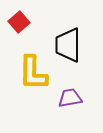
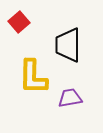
yellow L-shape: moved 4 px down
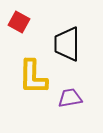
red square: rotated 20 degrees counterclockwise
black trapezoid: moved 1 px left, 1 px up
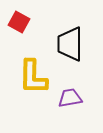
black trapezoid: moved 3 px right
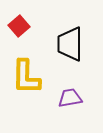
red square: moved 4 px down; rotated 20 degrees clockwise
yellow L-shape: moved 7 px left
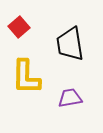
red square: moved 1 px down
black trapezoid: rotated 9 degrees counterclockwise
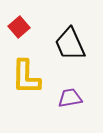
black trapezoid: rotated 15 degrees counterclockwise
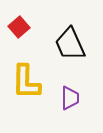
yellow L-shape: moved 5 px down
purple trapezoid: rotated 100 degrees clockwise
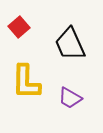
purple trapezoid: rotated 120 degrees clockwise
